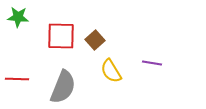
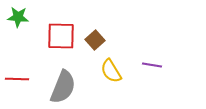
purple line: moved 2 px down
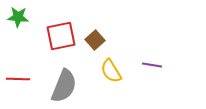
red square: rotated 12 degrees counterclockwise
red line: moved 1 px right
gray semicircle: moved 1 px right, 1 px up
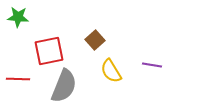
red square: moved 12 px left, 15 px down
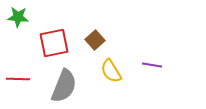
red square: moved 5 px right, 8 px up
